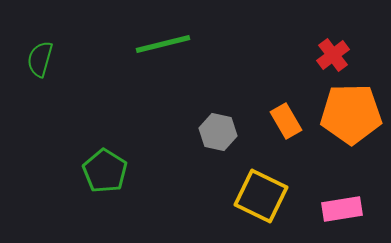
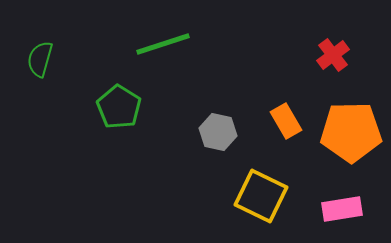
green line: rotated 4 degrees counterclockwise
orange pentagon: moved 18 px down
green pentagon: moved 14 px right, 64 px up
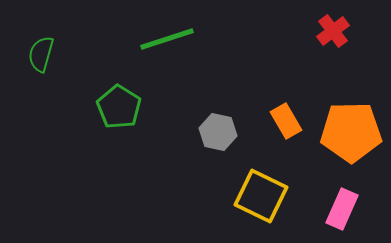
green line: moved 4 px right, 5 px up
red cross: moved 24 px up
green semicircle: moved 1 px right, 5 px up
pink rectangle: rotated 57 degrees counterclockwise
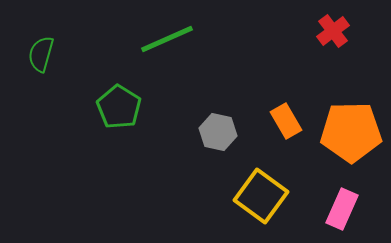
green line: rotated 6 degrees counterclockwise
yellow square: rotated 10 degrees clockwise
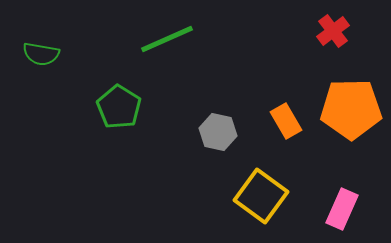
green semicircle: rotated 96 degrees counterclockwise
orange pentagon: moved 23 px up
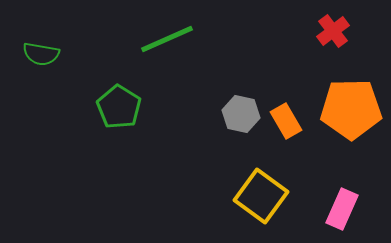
gray hexagon: moved 23 px right, 18 px up
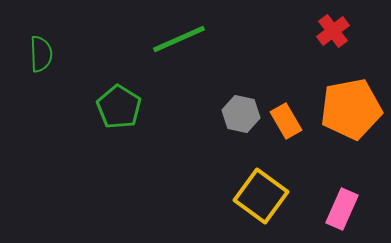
green line: moved 12 px right
green semicircle: rotated 102 degrees counterclockwise
orange pentagon: rotated 10 degrees counterclockwise
